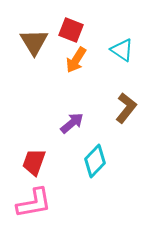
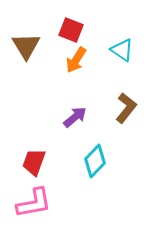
brown triangle: moved 8 px left, 4 px down
purple arrow: moved 3 px right, 6 px up
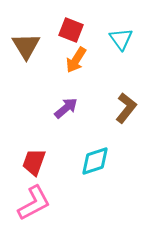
cyan triangle: moved 1 px left, 11 px up; rotated 20 degrees clockwise
purple arrow: moved 9 px left, 9 px up
cyan diamond: rotated 28 degrees clockwise
pink L-shape: rotated 18 degrees counterclockwise
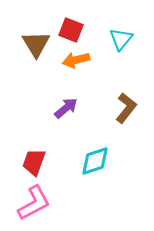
cyan triangle: rotated 15 degrees clockwise
brown triangle: moved 10 px right, 2 px up
orange arrow: rotated 44 degrees clockwise
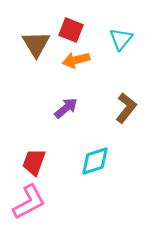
pink L-shape: moved 5 px left, 1 px up
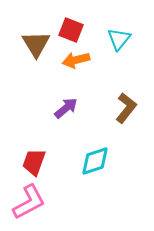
cyan triangle: moved 2 px left
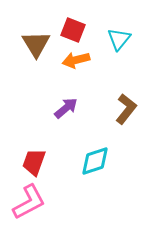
red square: moved 2 px right
brown L-shape: moved 1 px down
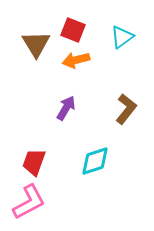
cyan triangle: moved 3 px right, 2 px up; rotated 15 degrees clockwise
purple arrow: rotated 20 degrees counterclockwise
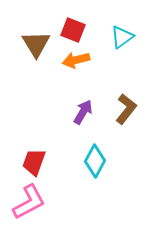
purple arrow: moved 17 px right, 4 px down
cyan diamond: rotated 44 degrees counterclockwise
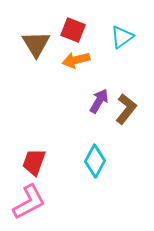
purple arrow: moved 16 px right, 11 px up
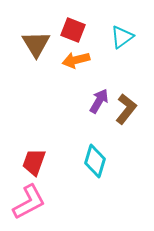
cyan diamond: rotated 12 degrees counterclockwise
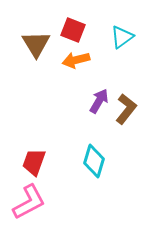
cyan diamond: moved 1 px left
